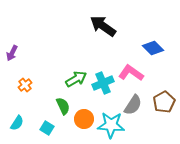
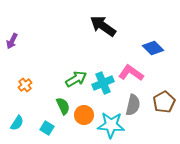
purple arrow: moved 12 px up
gray semicircle: rotated 20 degrees counterclockwise
orange circle: moved 4 px up
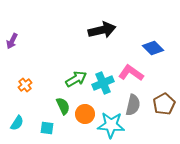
black arrow: moved 1 px left, 4 px down; rotated 132 degrees clockwise
brown pentagon: moved 2 px down
orange circle: moved 1 px right, 1 px up
cyan square: rotated 24 degrees counterclockwise
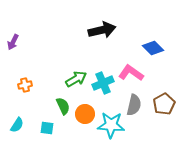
purple arrow: moved 1 px right, 1 px down
orange cross: rotated 24 degrees clockwise
gray semicircle: moved 1 px right
cyan semicircle: moved 2 px down
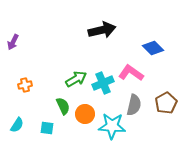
brown pentagon: moved 2 px right, 1 px up
cyan star: moved 1 px right, 1 px down
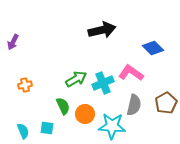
cyan semicircle: moved 6 px right, 6 px down; rotated 56 degrees counterclockwise
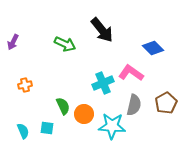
black arrow: rotated 64 degrees clockwise
green arrow: moved 11 px left, 35 px up; rotated 55 degrees clockwise
orange circle: moved 1 px left
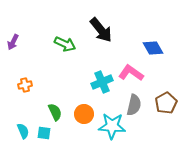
black arrow: moved 1 px left
blue diamond: rotated 15 degrees clockwise
cyan cross: moved 1 px left, 1 px up
green semicircle: moved 8 px left, 6 px down
cyan square: moved 3 px left, 5 px down
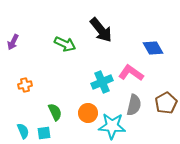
orange circle: moved 4 px right, 1 px up
cyan square: rotated 16 degrees counterclockwise
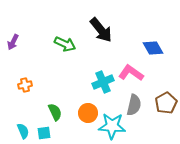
cyan cross: moved 1 px right
